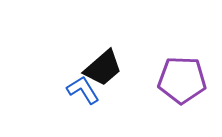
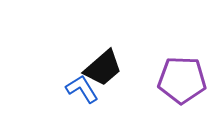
blue L-shape: moved 1 px left, 1 px up
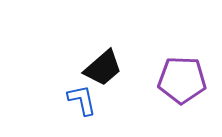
blue L-shape: moved 11 px down; rotated 20 degrees clockwise
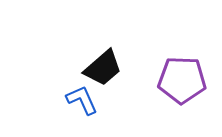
blue L-shape: rotated 12 degrees counterclockwise
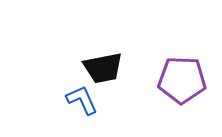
black trapezoid: rotated 30 degrees clockwise
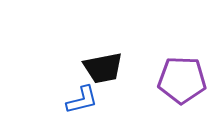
blue L-shape: rotated 100 degrees clockwise
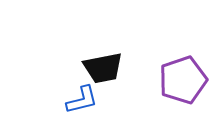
purple pentagon: moved 1 px right; rotated 21 degrees counterclockwise
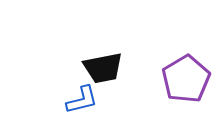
purple pentagon: moved 3 px right, 1 px up; rotated 12 degrees counterclockwise
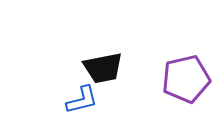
purple pentagon: rotated 18 degrees clockwise
